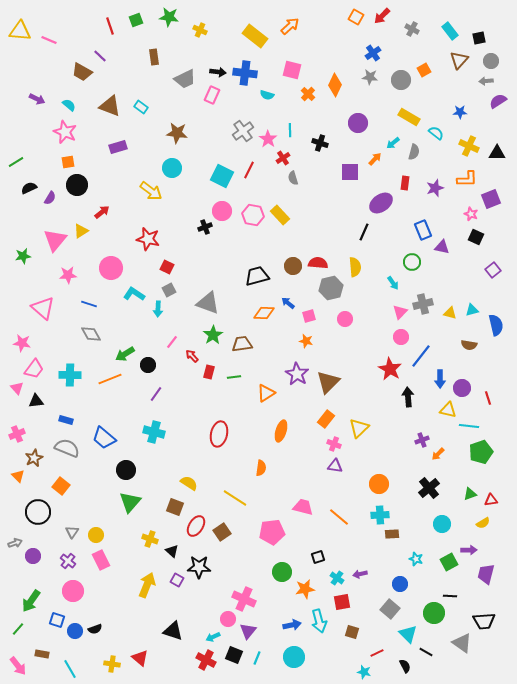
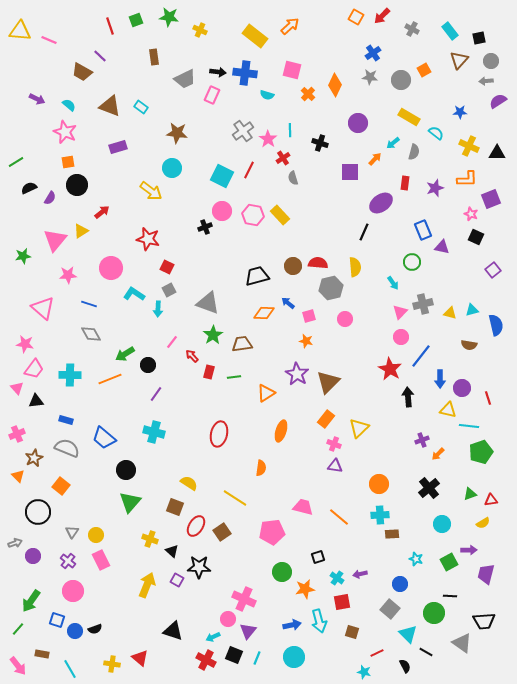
pink star at (22, 343): moved 3 px right, 1 px down
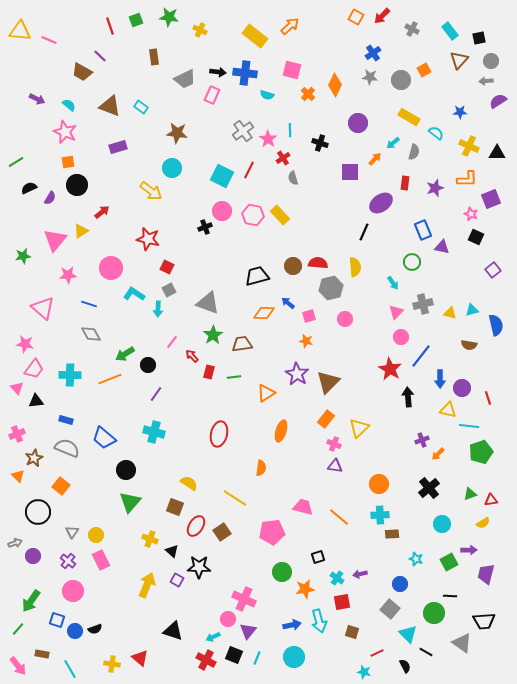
pink triangle at (400, 312): moved 4 px left
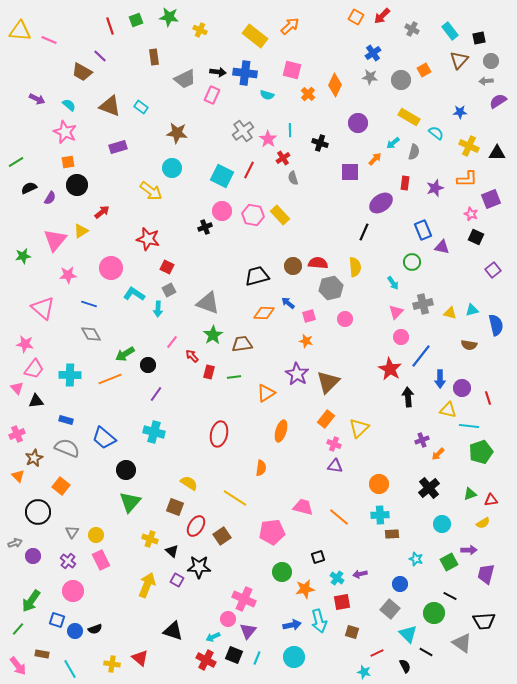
brown square at (222, 532): moved 4 px down
black line at (450, 596): rotated 24 degrees clockwise
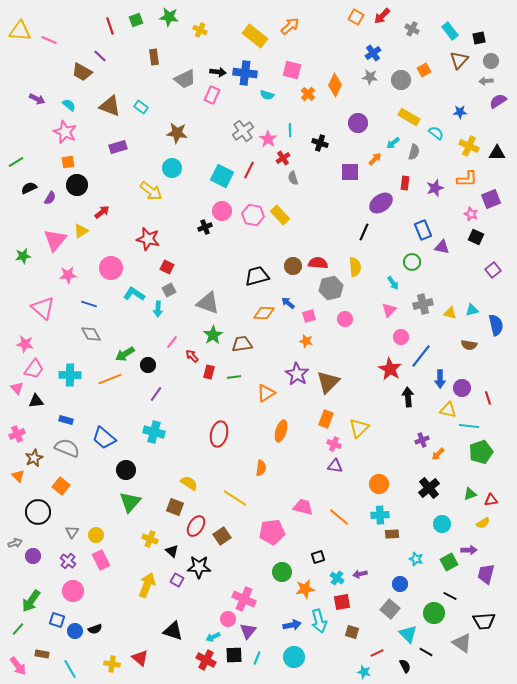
pink triangle at (396, 312): moved 7 px left, 2 px up
orange rectangle at (326, 419): rotated 18 degrees counterclockwise
black square at (234, 655): rotated 24 degrees counterclockwise
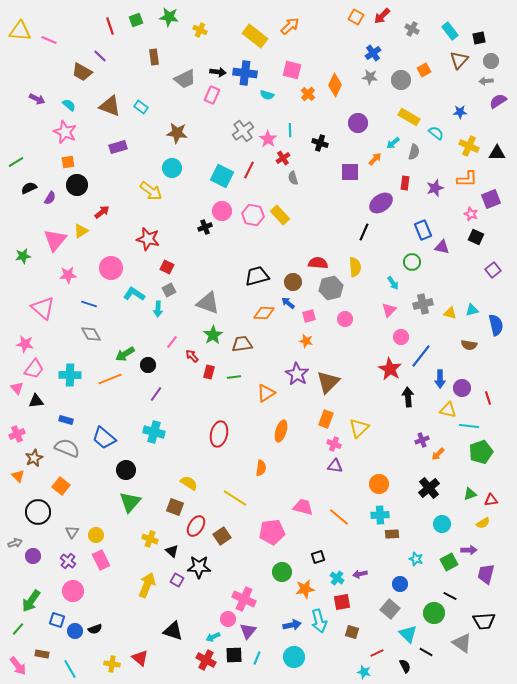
brown circle at (293, 266): moved 16 px down
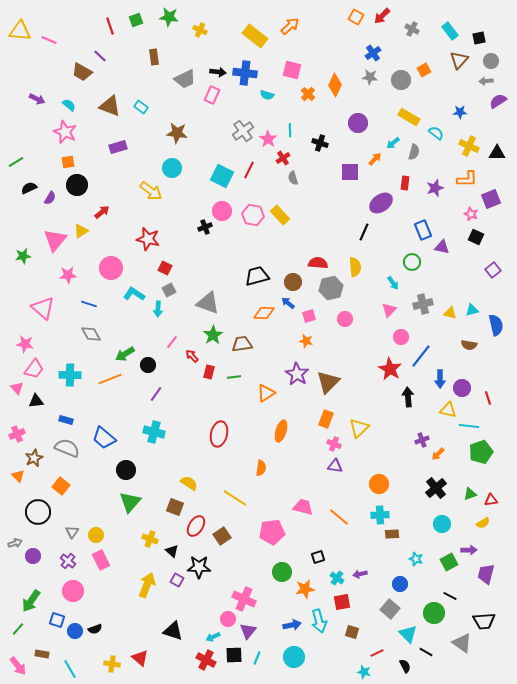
red square at (167, 267): moved 2 px left, 1 px down
black cross at (429, 488): moved 7 px right
